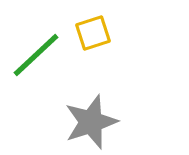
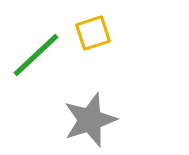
gray star: moved 1 px left, 2 px up
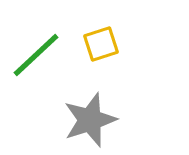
yellow square: moved 8 px right, 11 px down
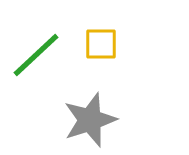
yellow square: rotated 18 degrees clockwise
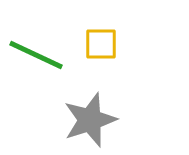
green line: rotated 68 degrees clockwise
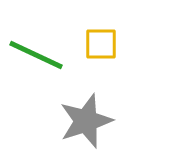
gray star: moved 4 px left, 1 px down
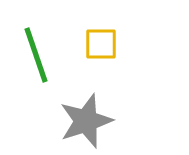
green line: rotated 46 degrees clockwise
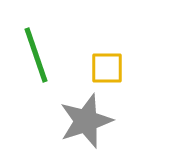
yellow square: moved 6 px right, 24 px down
